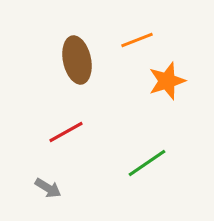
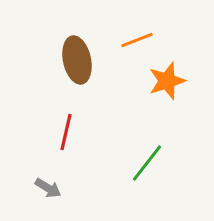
red line: rotated 48 degrees counterclockwise
green line: rotated 18 degrees counterclockwise
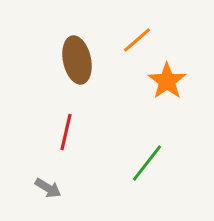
orange line: rotated 20 degrees counterclockwise
orange star: rotated 18 degrees counterclockwise
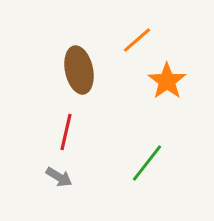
brown ellipse: moved 2 px right, 10 px down
gray arrow: moved 11 px right, 11 px up
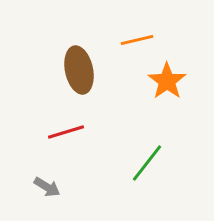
orange line: rotated 28 degrees clockwise
red line: rotated 60 degrees clockwise
gray arrow: moved 12 px left, 10 px down
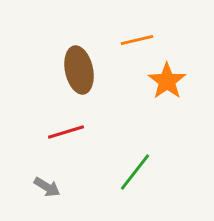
green line: moved 12 px left, 9 px down
